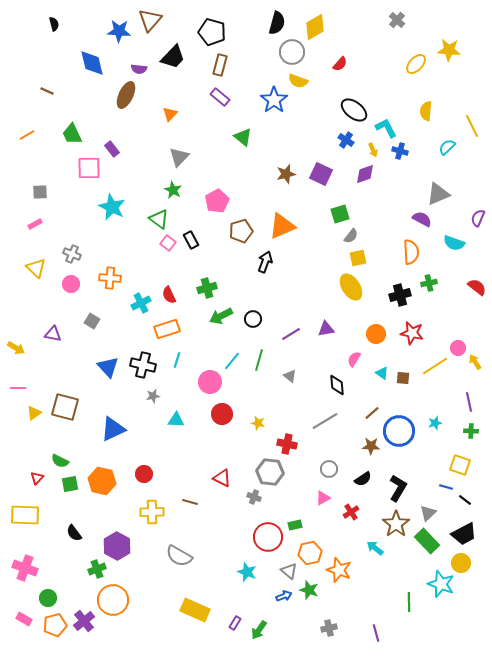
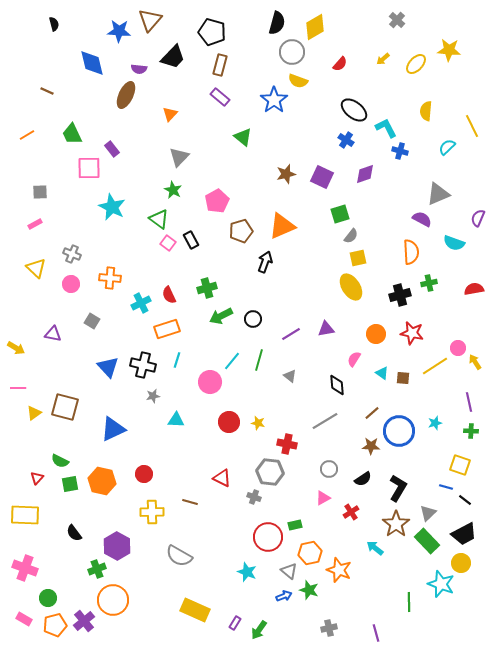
yellow arrow at (373, 150): moved 10 px right, 91 px up; rotated 72 degrees clockwise
purple square at (321, 174): moved 1 px right, 3 px down
red semicircle at (477, 287): moved 3 px left, 2 px down; rotated 48 degrees counterclockwise
red circle at (222, 414): moved 7 px right, 8 px down
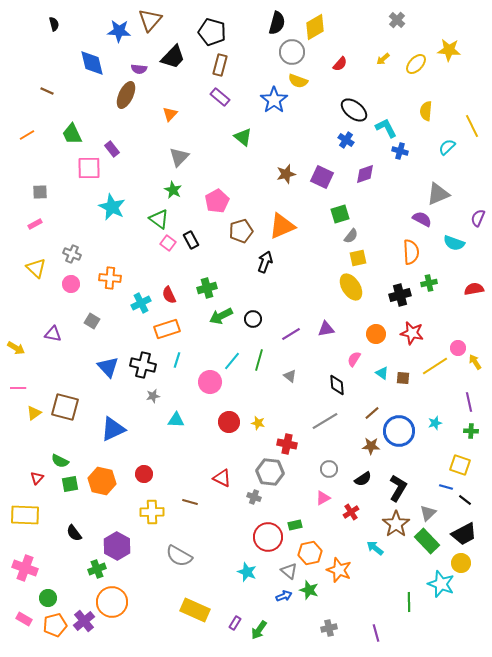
orange circle at (113, 600): moved 1 px left, 2 px down
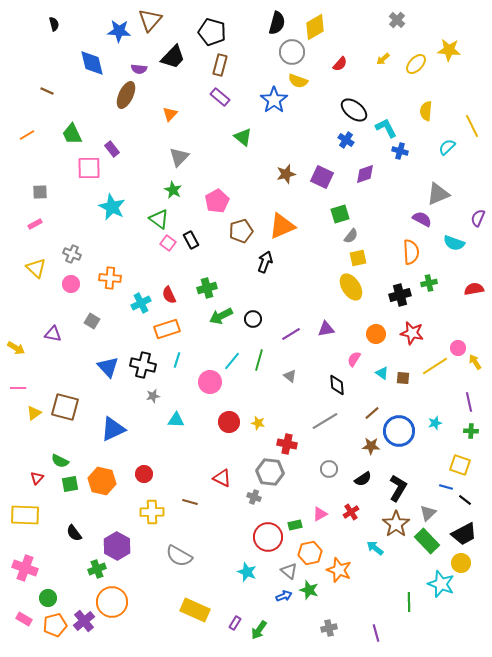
pink triangle at (323, 498): moved 3 px left, 16 px down
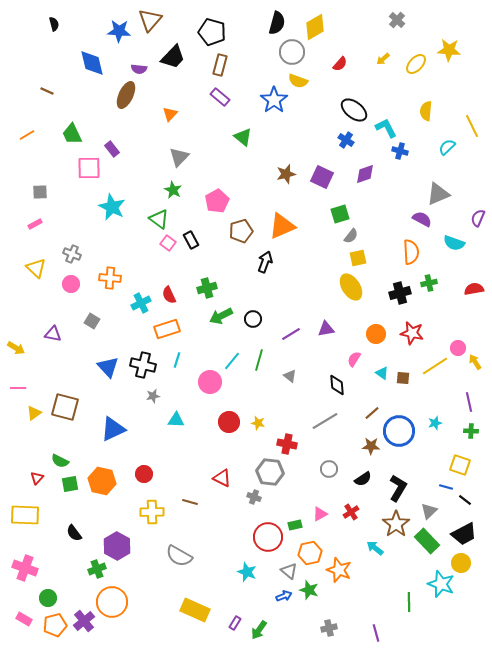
black cross at (400, 295): moved 2 px up
gray triangle at (428, 513): moved 1 px right, 2 px up
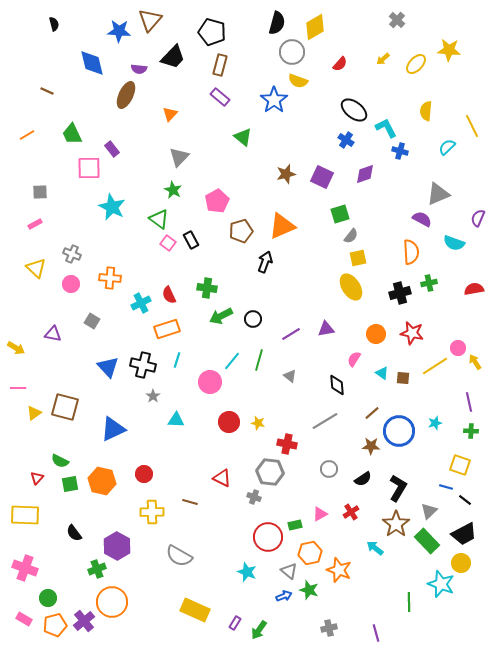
green cross at (207, 288): rotated 24 degrees clockwise
gray star at (153, 396): rotated 24 degrees counterclockwise
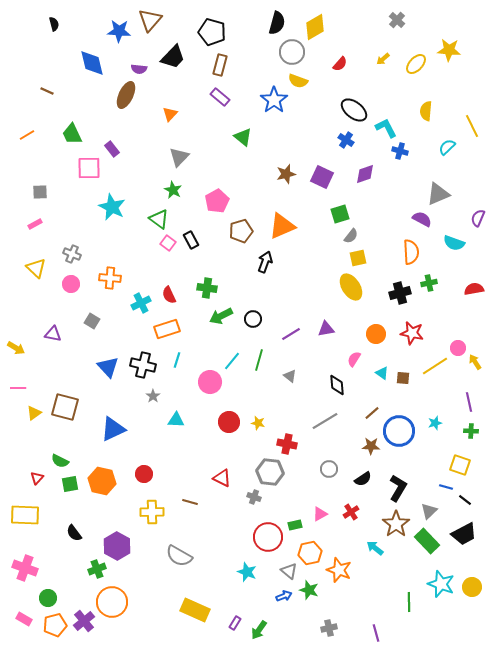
yellow circle at (461, 563): moved 11 px right, 24 px down
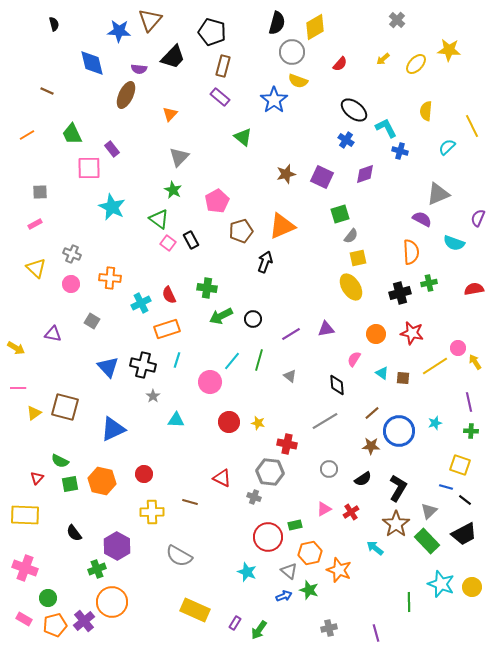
brown rectangle at (220, 65): moved 3 px right, 1 px down
pink triangle at (320, 514): moved 4 px right, 5 px up
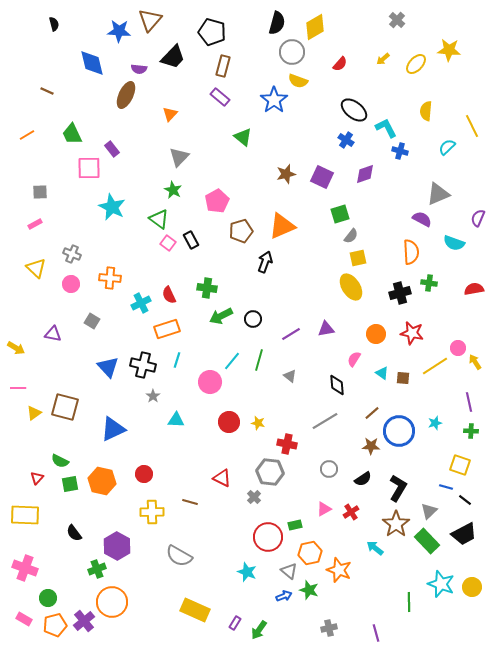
green cross at (429, 283): rotated 21 degrees clockwise
gray cross at (254, 497): rotated 24 degrees clockwise
